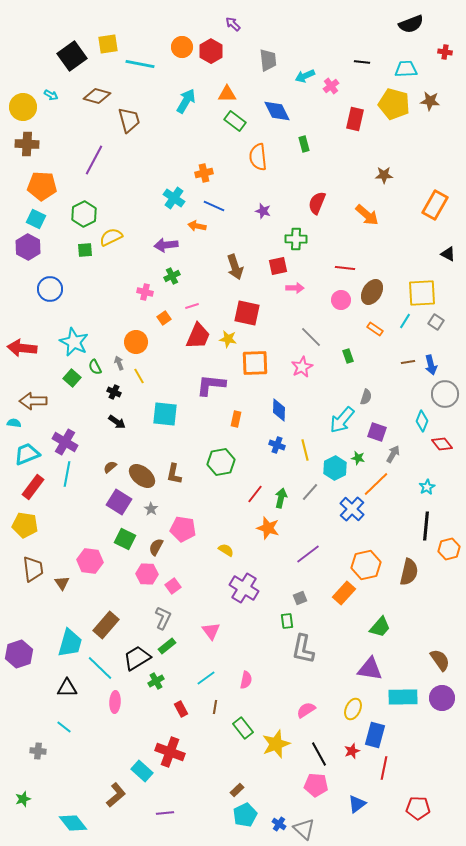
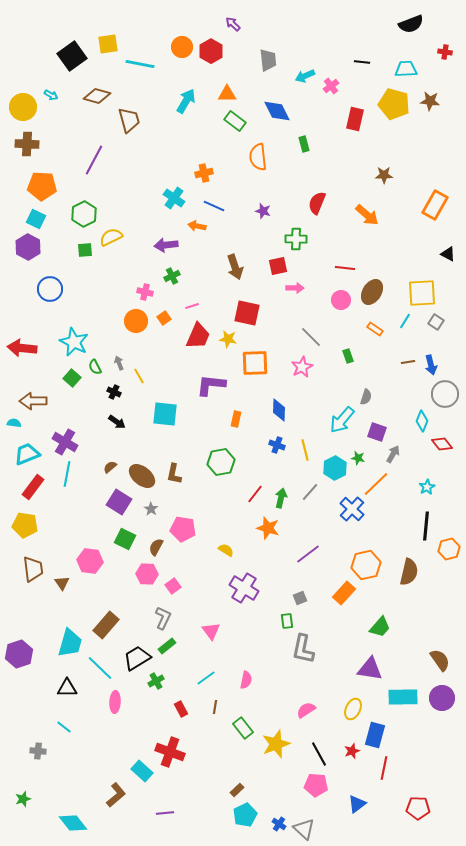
orange circle at (136, 342): moved 21 px up
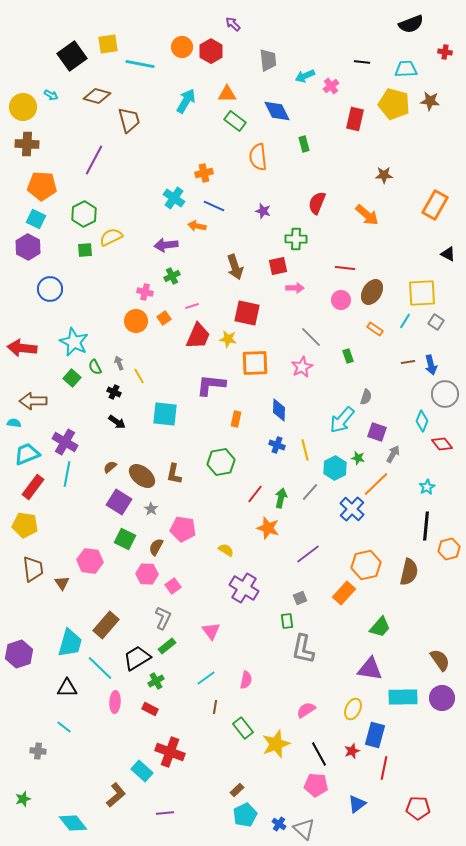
red rectangle at (181, 709): moved 31 px left; rotated 35 degrees counterclockwise
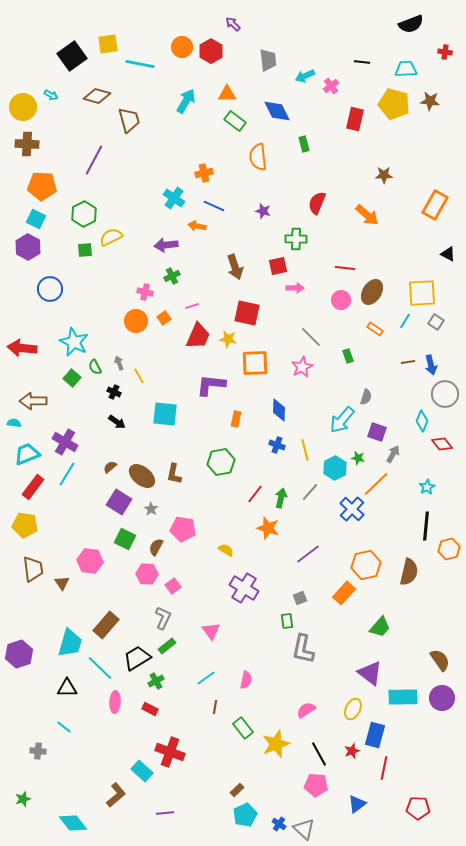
cyan line at (67, 474): rotated 20 degrees clockwise
purple triangle at (370, 669): moved 4 px down; rotated 28 degrees clockwise
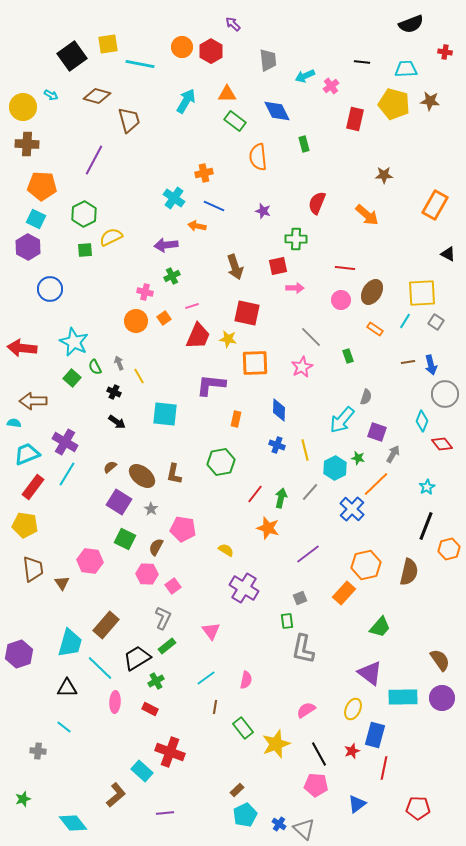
black line at (426, 526): rotated 16 degrees clockwise
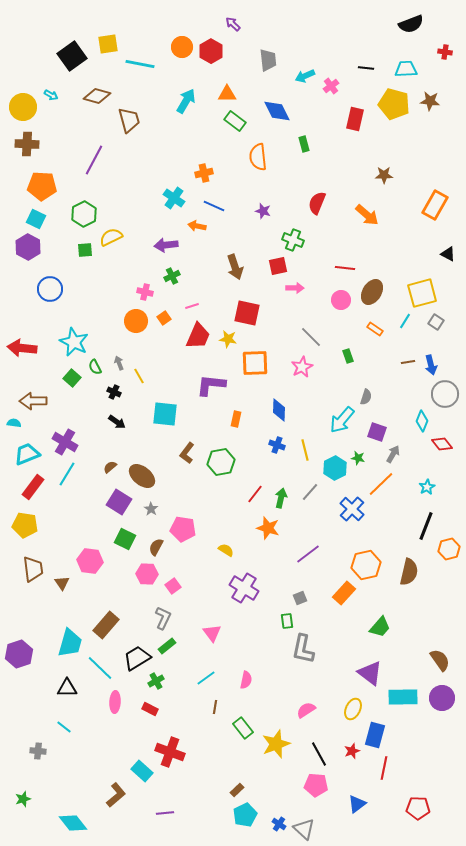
black line at (362, 62): moved 4 px right, 6 px down
green cross at (296, 239): moved 3 px left, 1 px down; rotated 20 degrees clockwise
yellow square at (422, 293): rotated 12 degrees counterclockwise
brown L-shape at (174, 474): moved 13 px right, 21 px up; rotated 25 degrees clockwise
orange line at (376, 484): moved 5 px right
pink triangle at (211, 631): moved 1 px right, 2 px down
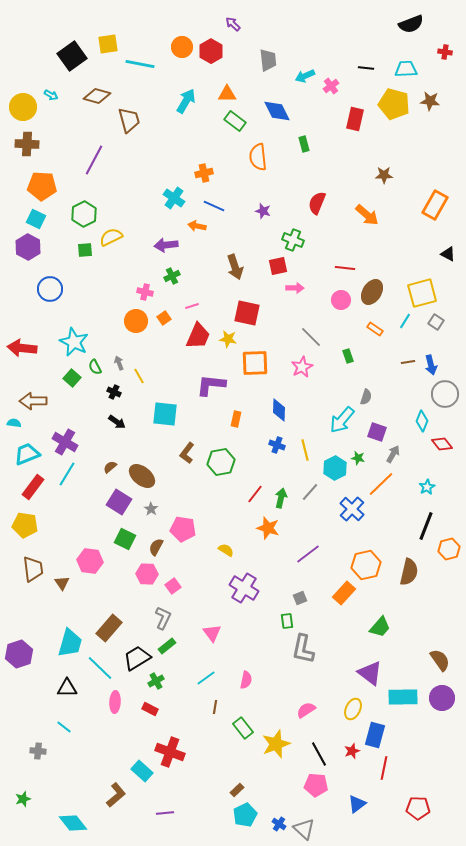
brown rectangle at (106, 625): moved 3 px right, 3 px down
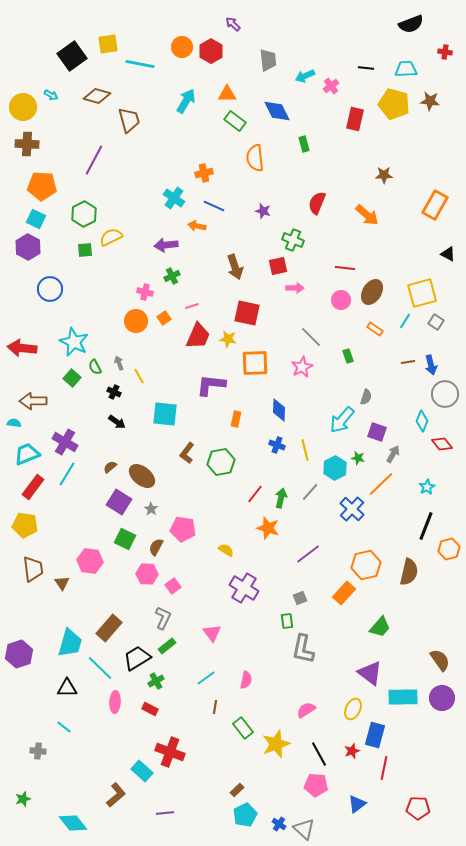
orange semicircle at (258, 157): moved 3 px left, 1 px down
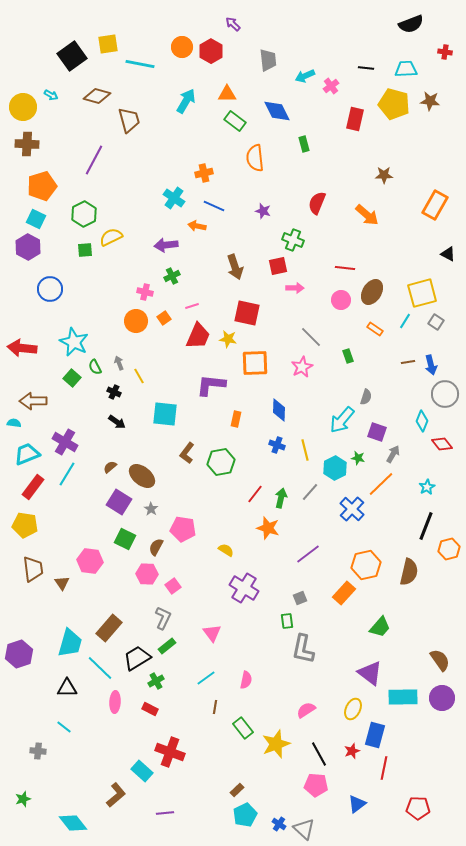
orange pentagon at (42, 186): rotated 20 degrees counterclockwise
